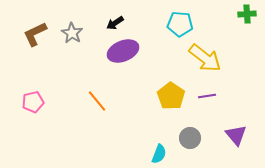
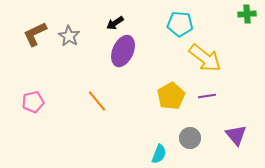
gray star: moved 3 px left, 3 px down
purple ellipse: rotated 44 degrees counterclockwise
yellow pentagon: rotated 8 degrees clockwise
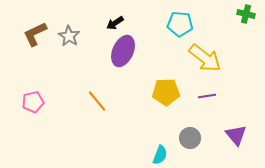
green cross: moved 1 px left; rotated 18 degrees clockwise
yellow pentagon: moved 5 px left, 4 px up; rotated 28 degrees clockwise
cyan semicircle: moved 1 px right, 1 px down
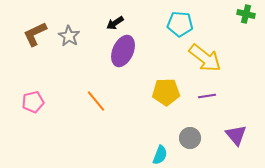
orange line: moved 1 px left
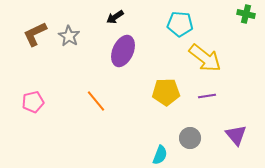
black arrow: moved 6 px up
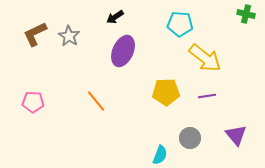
pink pentagon: rotated 15 degrees clockwise
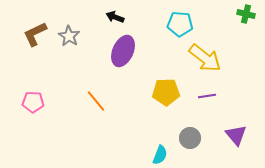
black arrow: rotated 54 degrees clockwise
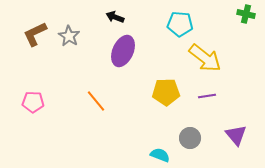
cyan semicircle: rotated 90 degrees counterclockwise
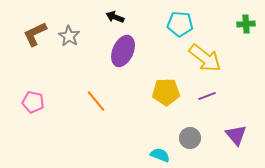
green cross: moved 10 px down; rotated 18 degrees counterclockwise
purple line: rotated 12 degrees counterclockwise
pink pentagon: rotated 10 degrees clockwise
